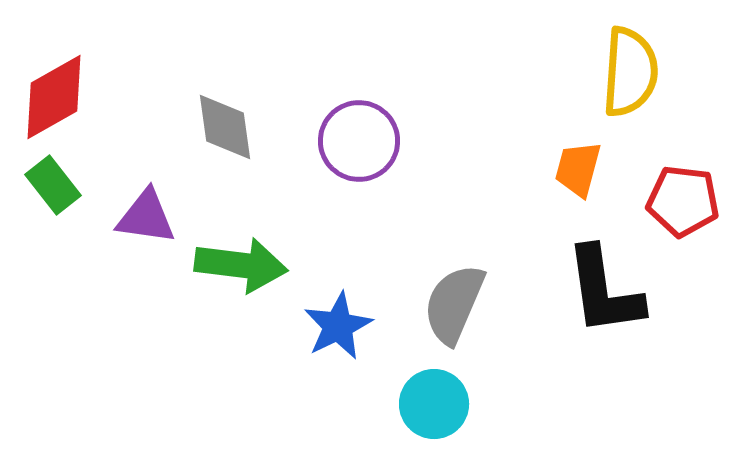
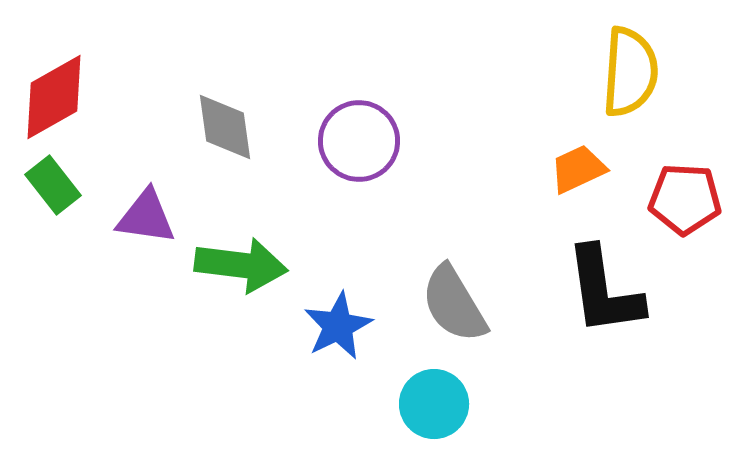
orange trapezoid: rotated 50 degrees clockwise
red pentagon: moved 2 px right, 2 px up; rotated 4 degrees counterclockwise
gray semicircle: rotated 54 degrees counterclockwise
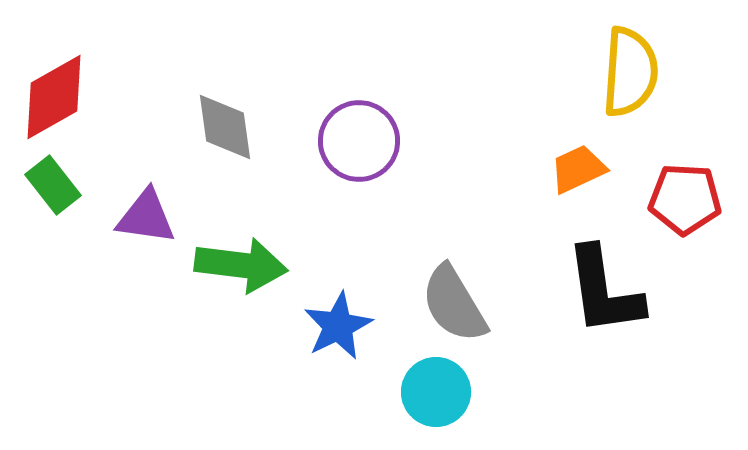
cyan circle: moved 2 px right, 12 px up
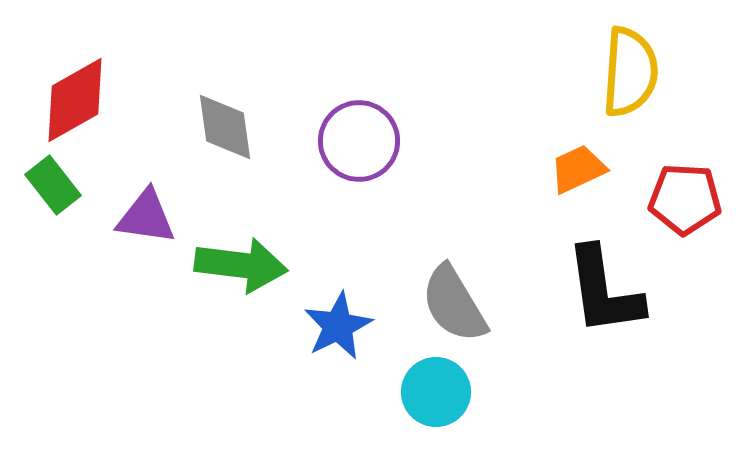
red diamond: moved 21 px right, 3 px down
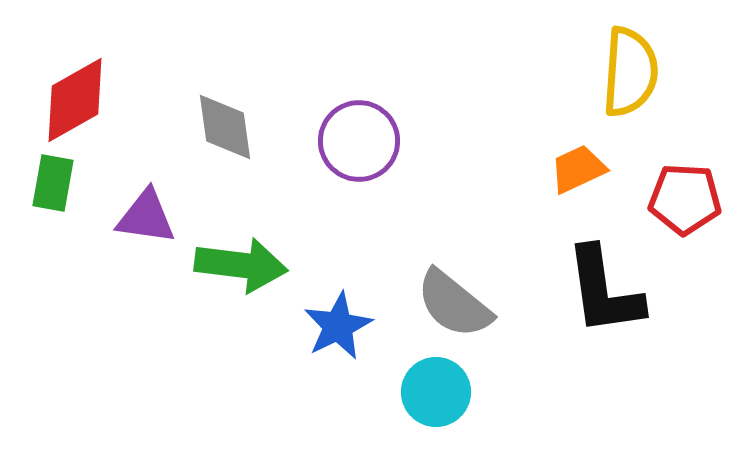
green rectangle: moved 2 px up; rotated 48 degrees clockwise
gray semicircle: rotated 20 degrees counterclockwise
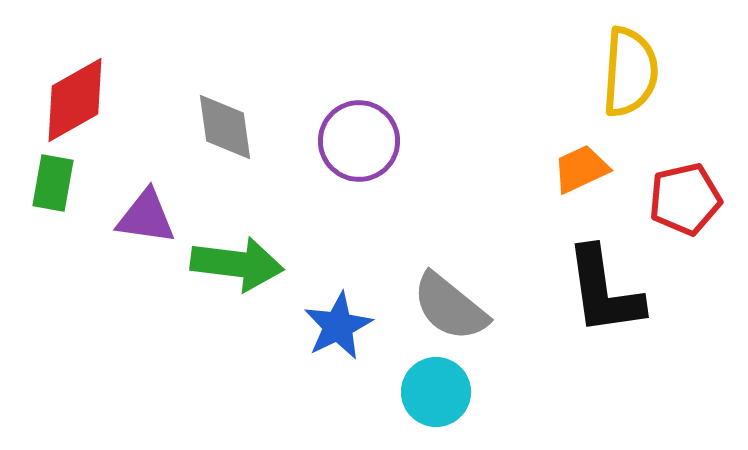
orange trapezoid: moved 3 px right
red pentagon: rotated 16 degrees counterclockwise
green arrow: moved 4 px left, 1 px up
gray semicircle: moved 4 px left, 3 px down
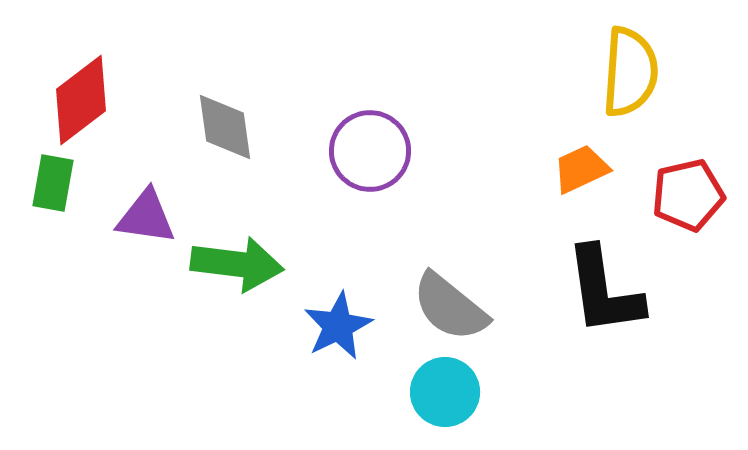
red diamond: moved 6 px right; rotated 8 degrees counterclockwise
purple circle: moved 11 px right, 10 px down
red pentagon: moved 3 px right, 4 px up
cyan circle: moved 9 px right
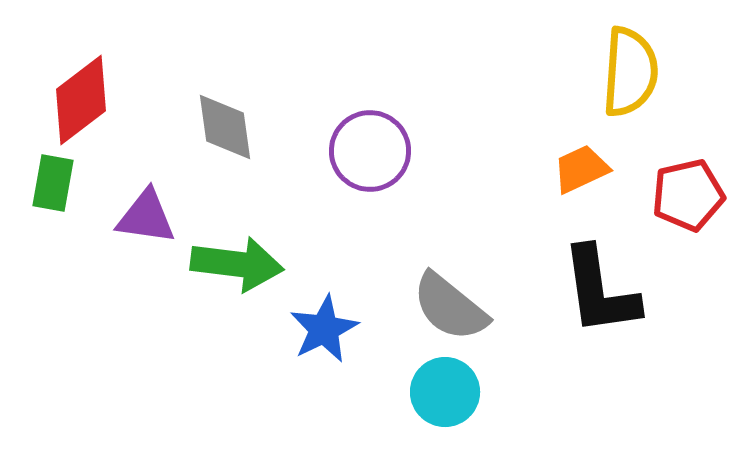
black L-shape: moved 4 px left
blue star: moved 14 px left, 3 px down
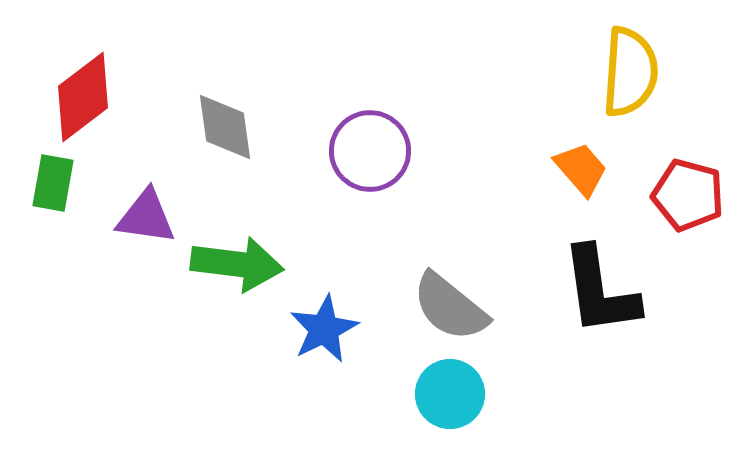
red diamond: moved 2 px right, 3 px up
orange trapezoid: rotated 74 degrees clockwise
red pentagon: rotated 28 degrees clockwise
cyan circle: moved 5 px right, 2 px down
